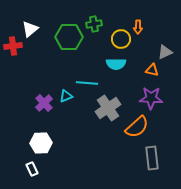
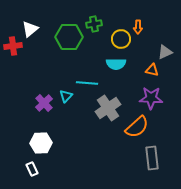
cyan triangle: rotated 24 degrees counterclockwise
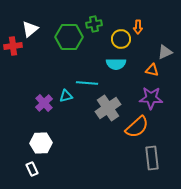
cyan triangle: rotated 32 degrees clockwise
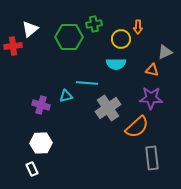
purple cross: moved 3 px left, 2 px down; rotated 30 degrees counterclockwise
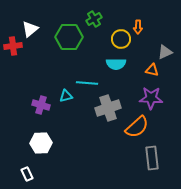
green cross: moved 5 px up; rotated 21 degrees counterclockwise
gray cross: rotated 15 degrees clockwise
white rectangle: moved 5 px left, 5 px down
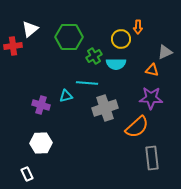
green cross: moved 37 px down
gray cross: moved 3 px left
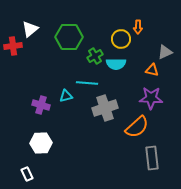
green cross: moved 1 px right
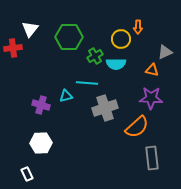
white triangle: rotated 12 degrees counterclockwise
red cross: moved 2 px down
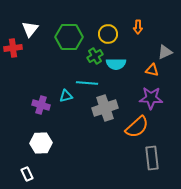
yellow circle: moved 13 px left, 5 px up
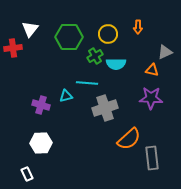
orange semicircle: moved 8 px left, 12 px down
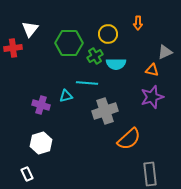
orange arrow: moved 4 px up
green hexagon: moved 6 px down
purple star: moved 1 px right, 1 px up; rotated 20 degrees counterclockwise
gray cross: moved 3 px down
white hexagon: rotated 15 degrees counterclockwise
gray rectangle: moved 2 px left, 16 px down
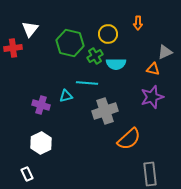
green hexagon: moved 1 px right; rotated 12 degrees clockwise
orange triangle: moved 1 px right, 1 px up
white hexagon: rotated 10 degrees counterclockwise
